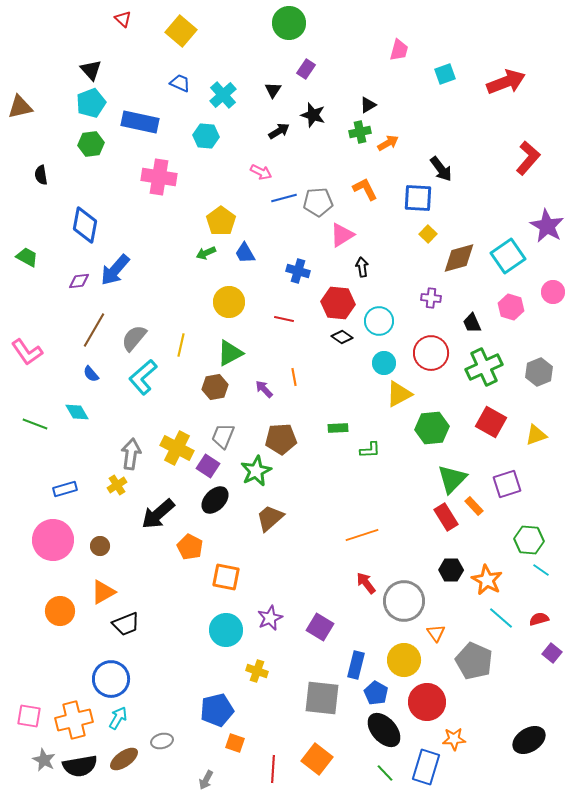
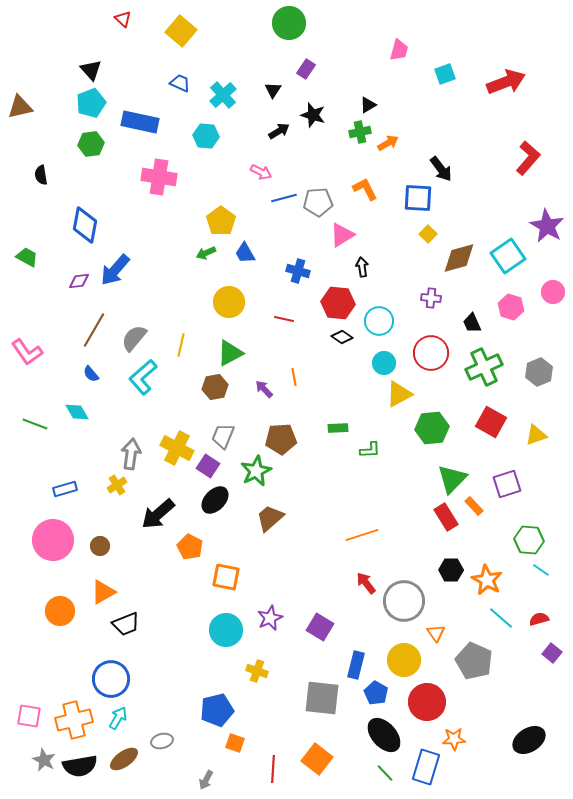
black ellipse at (384, 730): moved 5 px down
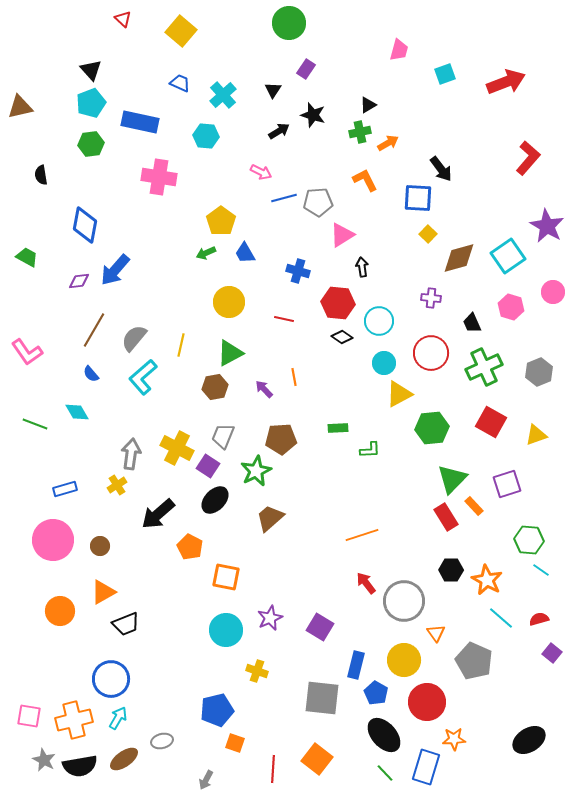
orange L-shape at (365, 189): moved 9 px up
